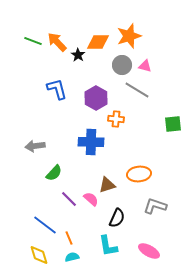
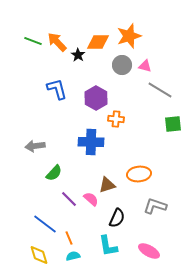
gray line: moved 23 px right
blue line: moved 1 px up
cyan semicircle: moved 1 px right, 1 px up
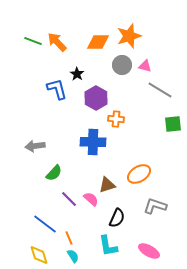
black star: moved 1 px left, 19 px down
blue cross: moved 2 px right
orange ellipse: rotated 25 degrees counterclockwise
cyan semicircle: rotated 72 degrees clockwise
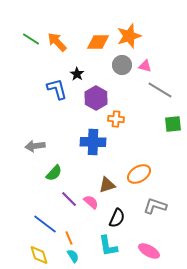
green line: moved 2 px left, 2 px up; rotated 12 degrees clockwise
pink semicircle: moved 3 px down
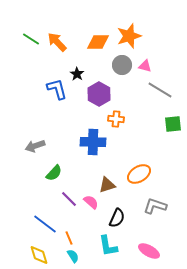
purple hexagon: moved 3 px right, 4 px up
gray arrow: rotated 12 degrees counterclockwise
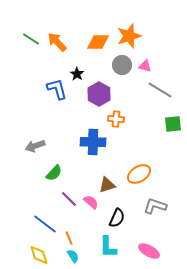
cyan L-shape: moved 1 px down; rotated 10 degrees clockwise
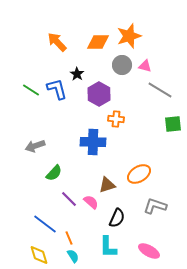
green line: moved 51 px down
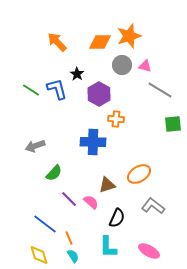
orange diamond: moved 2 px right
gray L-shape: moved 2 px left; rotated 20 degrees clockwise
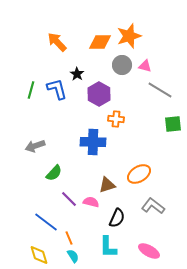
green line: rotated 72 degrees clockwise
pink semicircle: rotated 28 degrees counterclockwise
blue line: moved 1 px right, 2 px up
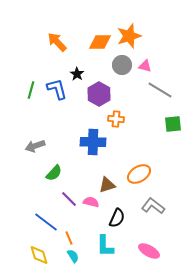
cyan L-shape: moved 3 px left, 1 px up
